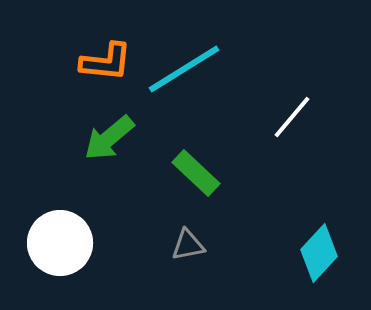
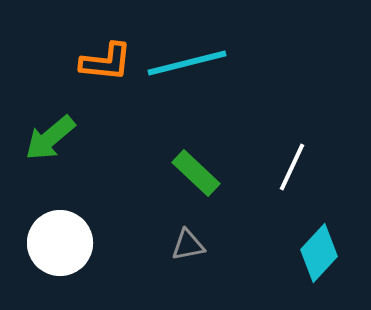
cyan line: moved 3 px right, 6 px up; rotated 18 degrees clockwise
white line: moved 50 px down; rotated 15 degrees counterclockwise
green arrow: moved 59 px left
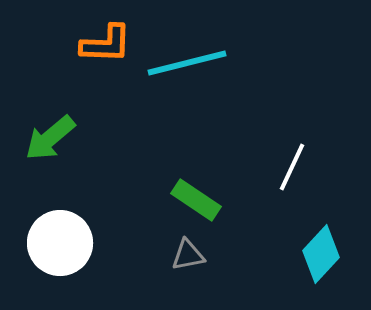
orange L-shape: moved 18 px up; rotated 4 degrees counterclockwise
green rectangle: moved 27 px down; rotated 9 degrees counterclockwise
gray triangle: moved 10 px down
cyan diamond: moved 2 px right, 1 px down
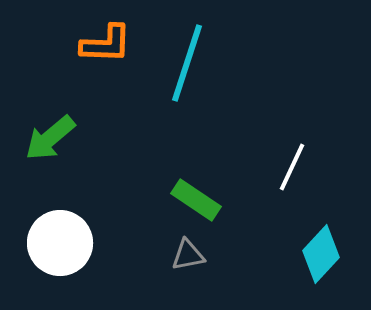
cyan line: rotated 58 degrees counterclockwise
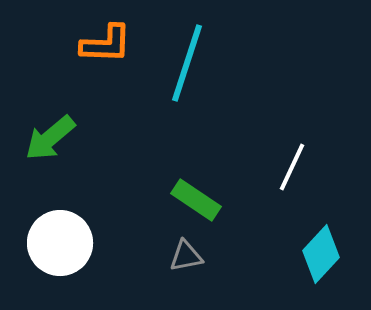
gray triangle: moved 2 px left, 1 px down
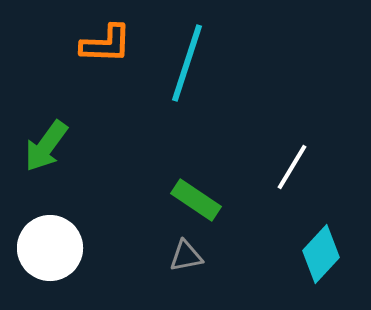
green arrow: moved 4 px left, 8 px down; rotated 14 degrees counterclockwise
white line: rotated 6 degrees clockwise
white circle: moved 10 px left, 5 px down
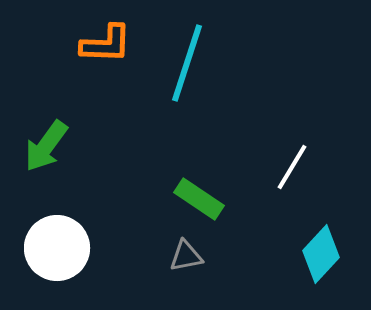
green rectangle: moved 3 px right, 1 px up
white circle: moved 7 px right
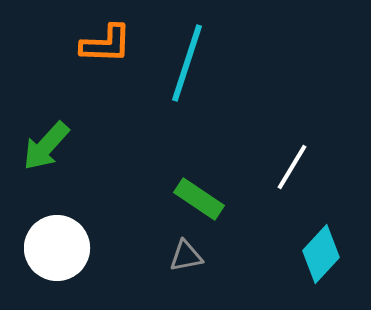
green arrow: rotated 6 degrees clockwise
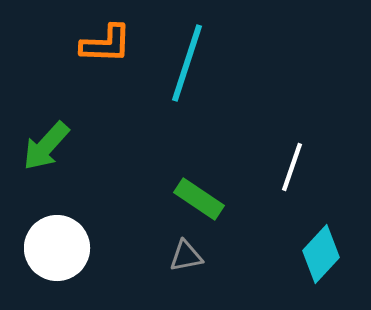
white line: rotated 12 degrees counterclockwise
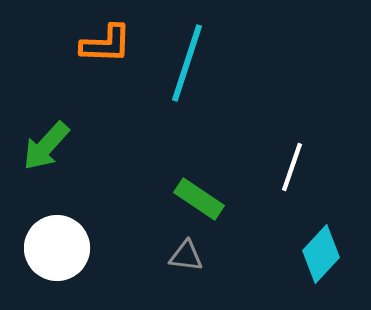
gray triangle: rotated 18 degrees clockwise
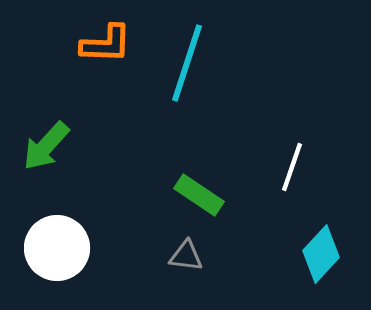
green rectangle: moved 4 px up
